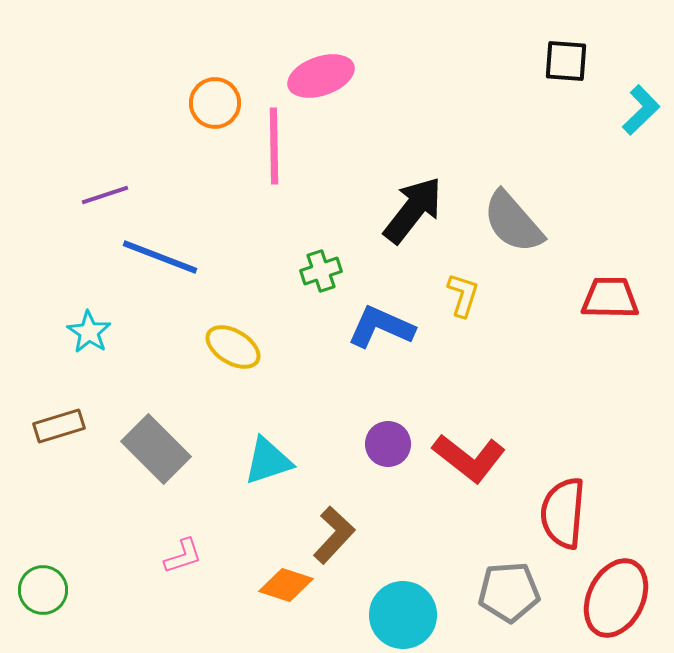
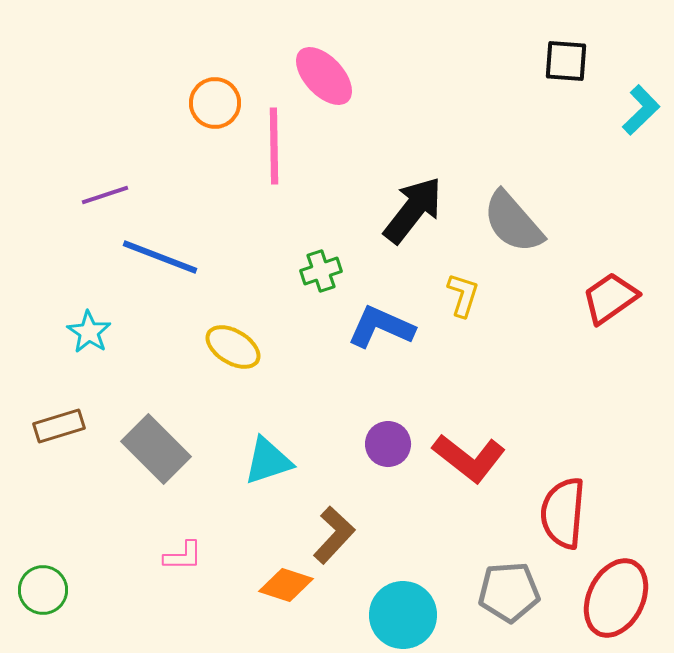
pink ellipse: moved 3 px right; rotated 66 degrees clockwise
red trapezoid: rotated 36 degrees counterclockwise
pink L-shape: rotated 18 degrees clockwise
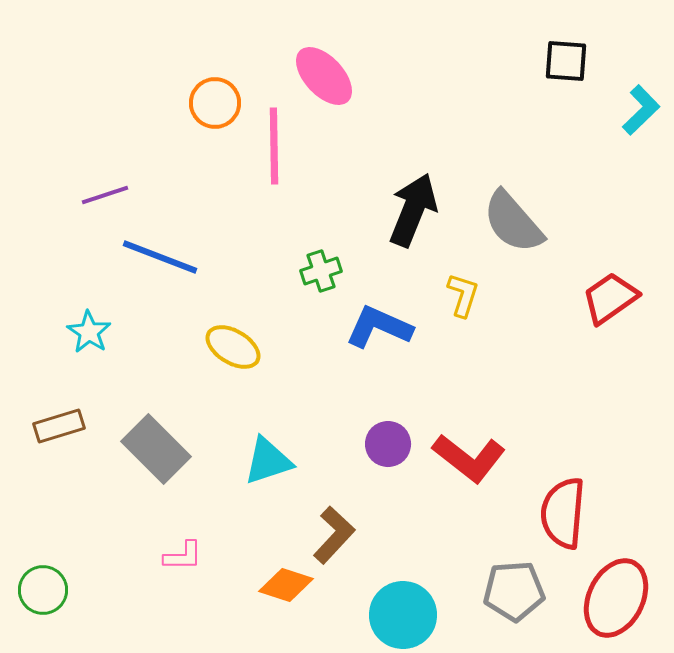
black arrow: rotated 16 degrees counterclockwise
blue L-shape: moved 2 px left
gray pentagon: moved 5 px right, 1 px up
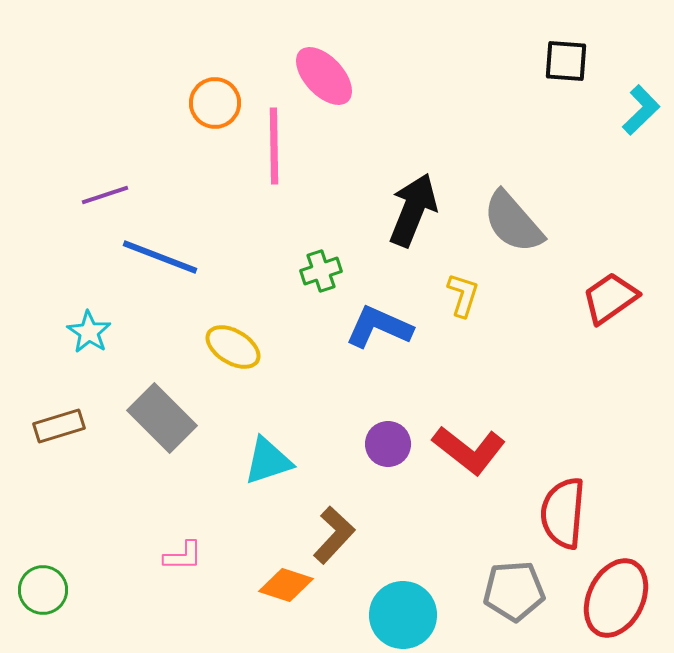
gray rectangle: moved 6 px right, 31 px up
red L-shape: moved 8 px up
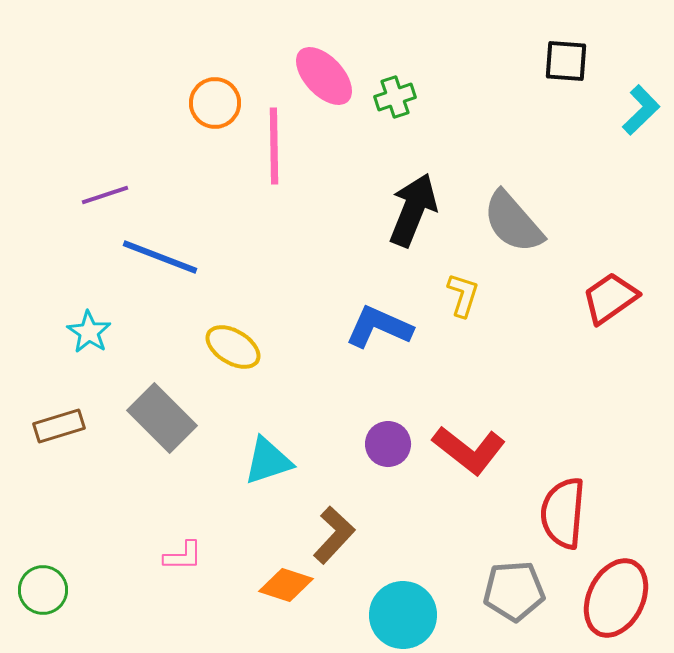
green cross: moved 74 px right, 174 px up
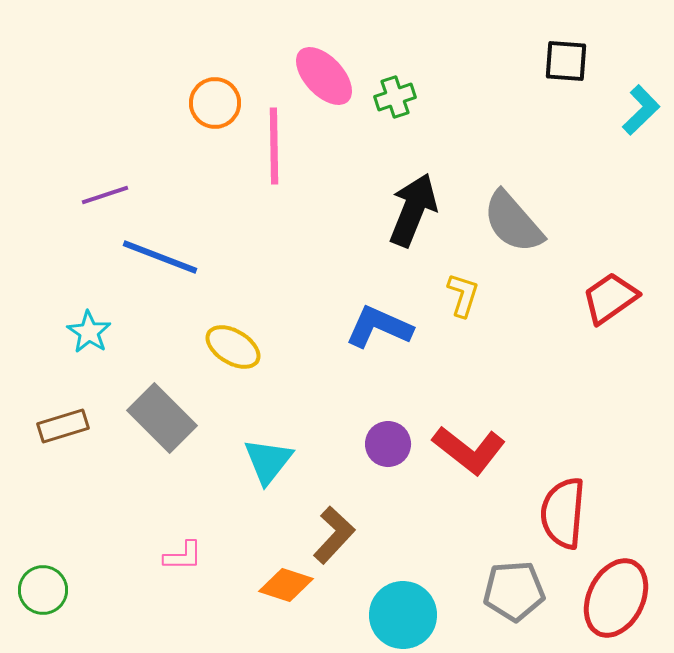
brown rectangle: moved 4 px right
cyan triangle: rotated 34 degrees counterclockwise
